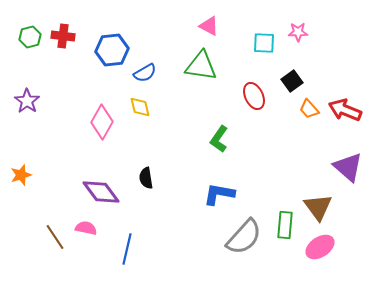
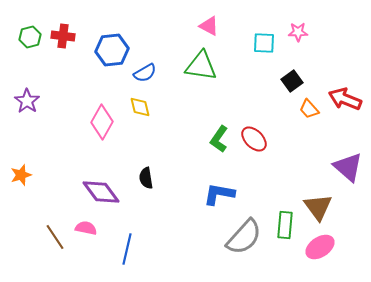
red ellipse: moved 43 px down; rotated 20 degrees counterclockwise
red arrow: moved 11 px up
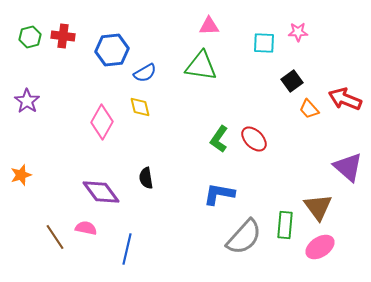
pink triangle: rotated 30 degrees counterclockwise
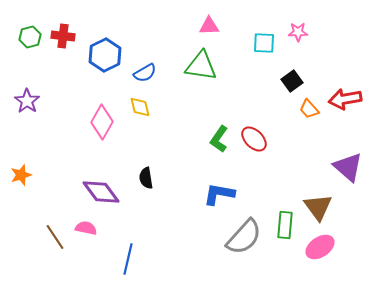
blue hexagon: moved 7 px left, 5 px down; rotated 20 degrees counterclockwise
red arrow: rotated 32 degrees counterclockwise
blue line: moved 1 px right, 10 px down
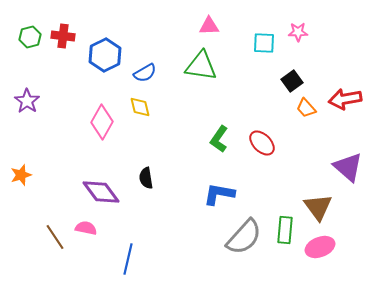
orange trapezoid: moved 3 px left, 1 px up
red ellipse: moved 8 px right, 4 px down
green rectangle: moved 5 px down
pink ellipse: rotated 12 degrees clockwise
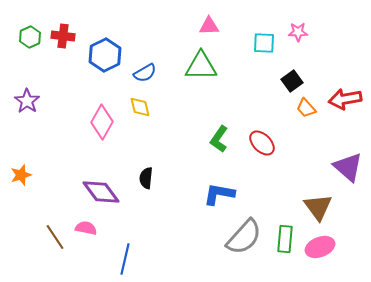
green hexagon: rotated 10 degrees counterclockwise
green triangle: rotated 8 degrees counterclockwise
black semicircle: rotated 15 degrees clockwise
green rectangle: moved 9 px down
blue line: moved 3 px left
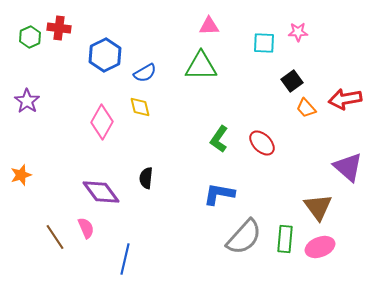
red cross: moved 4 px left, 8 px up
pink semicircle: rotated 55 degrees clockwise
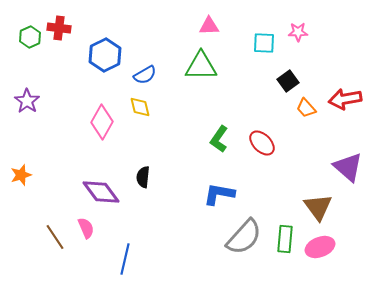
blue semicircle: moved 2 px down
black square: moved 4 px left
black semicircle: moved 3 px left, 1 px up
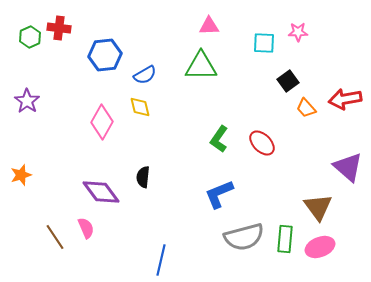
blue hexagon: rotated 20 degrees clockwise
blue L-shape: rotated 32 degrees counterclockwise
gray semicircle: rotated 33 degrees clockwise
blue line: moved 36 px right, 1 px down
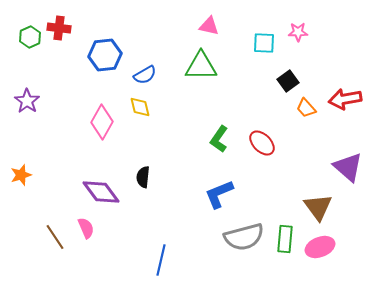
pink triangle: rotated 15 degrees clockwise
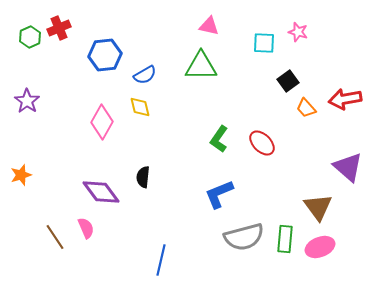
red cross: rotated 30 degrees counterclockwise
pink star: rotated 18 degrees clockwise
